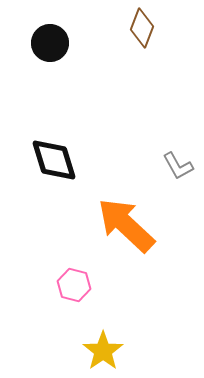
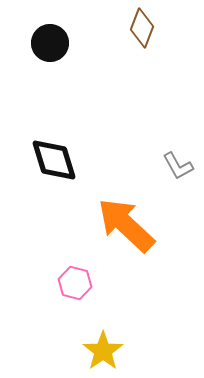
pink hexagon: moved 1 px right, 2 px up
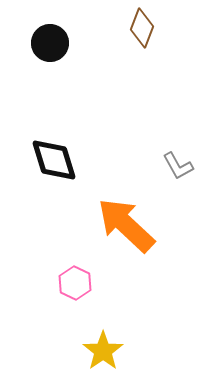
pink hexagon: rotated 12 degrees clockwise
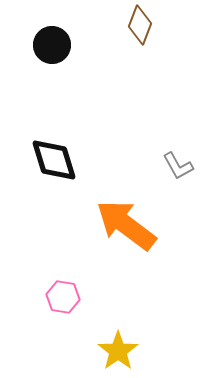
brown diamond: moved 2 px left, 3 px up
black circle: moved 2 px right, 2 px down
orange arrow: rotated 6 degrees counterclockwise
pink hexagon: moved 12 px left, 14 px down; rotated 16 degrees counterclockwise
yellow star: moved 15 px right
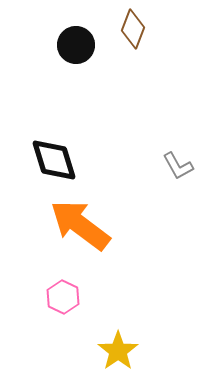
brown diamond: moved 7 px left, 4 px down
black circle: moved 24 px right
orange arrow: moved 46 px left
pink hexagon: rotated 16 degrees clockwise
